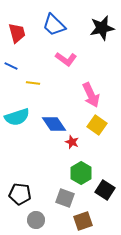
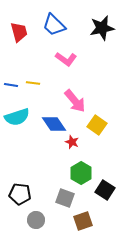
red trapezoid: moved 2 px right, 1 px up
blue line: moved 19 px down; rotated 16 degrees counterclockwise
pink arrow: moved 16 px left, 6 px down; rotated 15 degrees counterclockwise
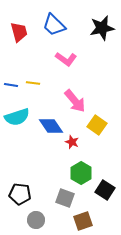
blue diamond: moved 3 px left, 2 px down
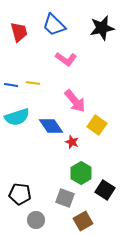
brown square: rotated 12 degrees counterclockwise
